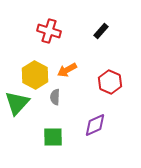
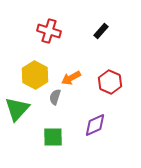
orange arrow: moved 4 px right, 8 px down
gray semicircle: rotated 14 degrees clockwise
green triangle: moved 6 px down
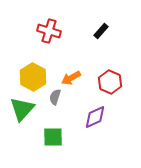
yellow hexagon: moved 2 px left, 2 px down
green triangle: moved 5 px right
purple diamond: moved 8 px up
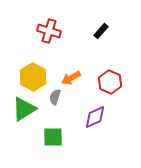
green triangle: moved 2 px right; rotated 16 degrees clockwise
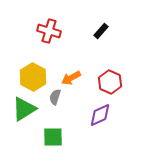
purple diamond: moved 5 px right, 2 px up
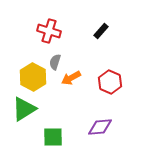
gray semicircle: moved 35 px up
purple diamond: moved 12 px down; rotated 20 degrees clockwise
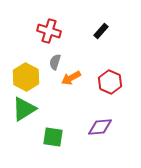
yellow hexagon: moved 7 px left
green square: rotated 10 degrees clockwise
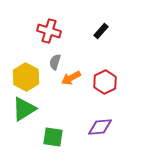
red hexagon: moved 5 px left; rotated 10 degrees clockwise
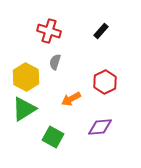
orange arrow: moved 21 px down
green square: rotated 20 degrees clockwise
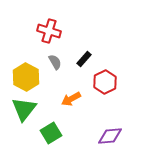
black rectangle: moved 17 px left, 28 px down
gray semicircle: rotated 133 degrees clockwise
green triangle: rotated 20 degrees counterclockwise
purple diamond: moved 10 px right, 9 px down
green square: moved 2 px left, 4 px up; rotated 30 degrees clockwise
